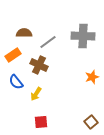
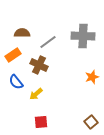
brown semicircle: moved 2 px left
yellow arrow: rotated 16 degrees clockwise
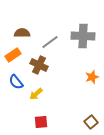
gray line: moved 2 px right
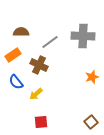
brown semicircle: moved 1 px left, 1 px up
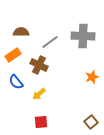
yellow arrow: moved 3 px right
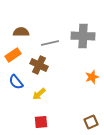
gray line: moved 1 px down; rotated 24 degrees clockwise
brown square: rotated 16 degrees clockwise
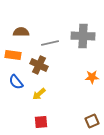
orange rectangle: rotated 42 degrees clockwise
orange star: rotated 16 degrees clockwise
brown square: moved 1 px right, 1 px up
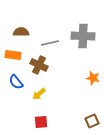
orange star: moved 1 px right, 1 px down; rotated 16 degrees clockwise
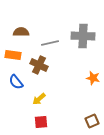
yellow arrow: moved 5 px down
